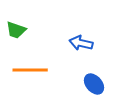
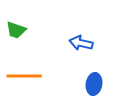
orange line: moved 6 px left, 6 px down
blue ellipse: rotated 50 degrees clockwise
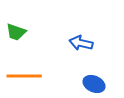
green trapezoid: moved 2 px down
blue ellipse: rotated 75 degrees counterclockwise
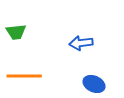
green trapezoid: rotated 25 degrees counterclockwise
blue arrow: rotated 20 degrees counterclockwise
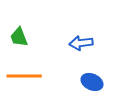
green trapezoid: moved 3 px right, 5 px down; rotated 75 degrees clockwise
blue ellipse: moved 2 px left, 2 px up
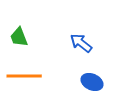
blue arrow: rotated 45 degrees clockwise
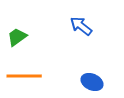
green trapezoid: moved 2 px left; rotated 75 degrees clockwise
blue arrow: moved 17 px up
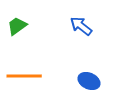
green trapezoid: moved 11 px up
blue ellipse: moved 3 px left, 1 px up
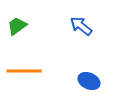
orange line: moved 5 px up
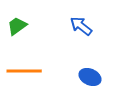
blue ellipse: moved 1 px right, 4 px up
